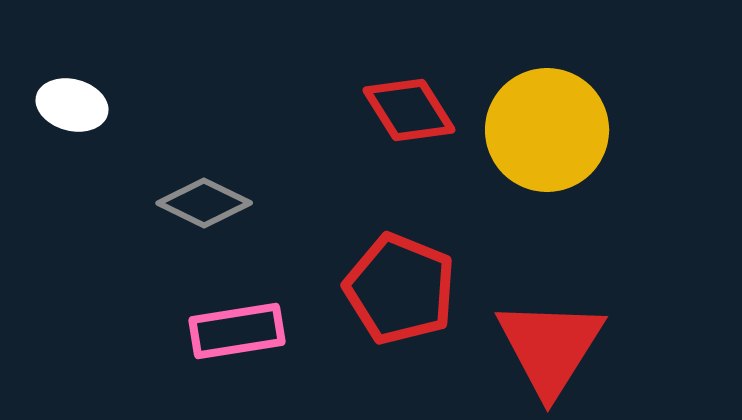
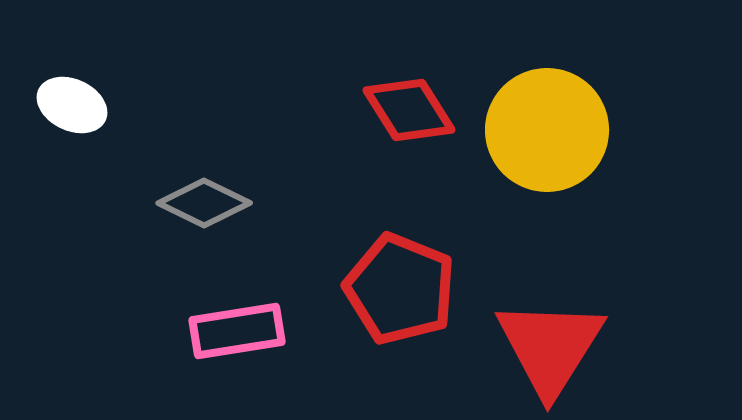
white ellipse: rotated 10 degrees clockwise
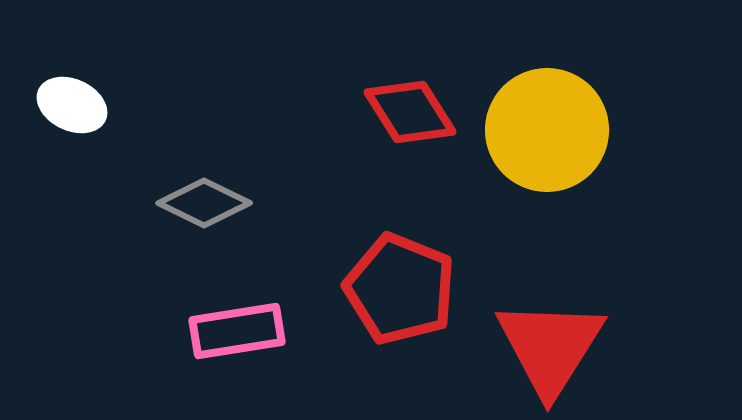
red diamond: moved 1 px right, 2 px down
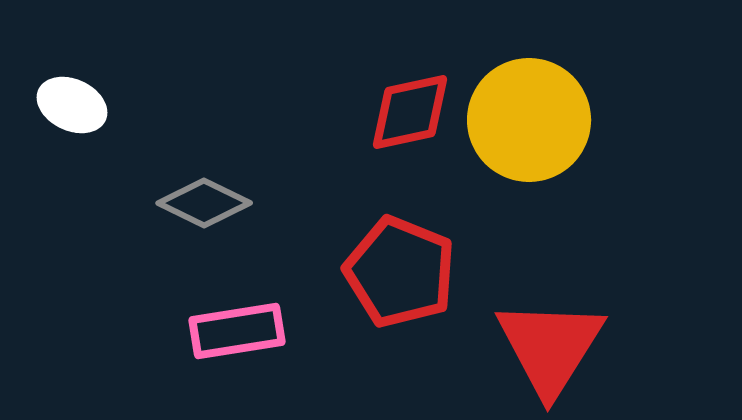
red diamond: rotated 70 degrees counterclockwise
yellow circle: moved 18 px left, 10 px up
red pentagon: moved 17 px up
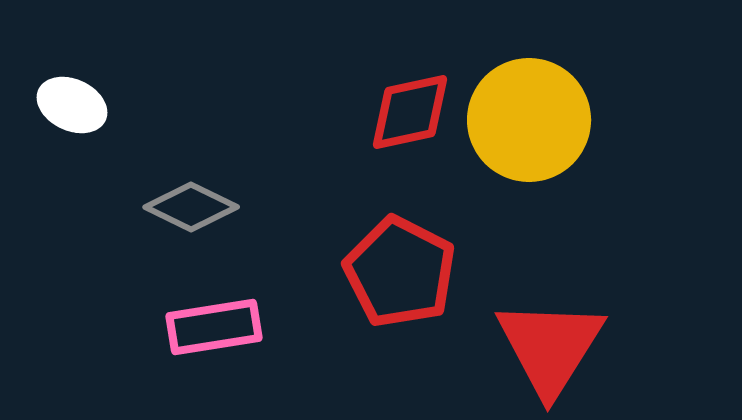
gray diamond: moved 13 px left, 4 px down
red pentagon: rotated 5 degrees clockwise
pink rectangle: moved 23 px left, 4 px up
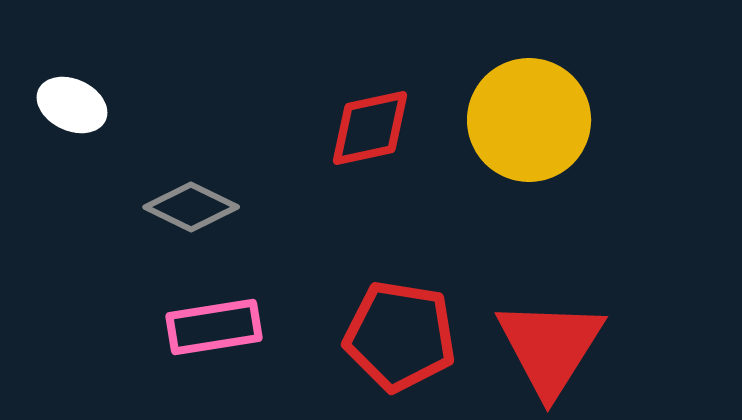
red diamond: moved 40 px left, 16 px down
red pentagon: moved 64 px down; rotated 18 degrees counterclockwise
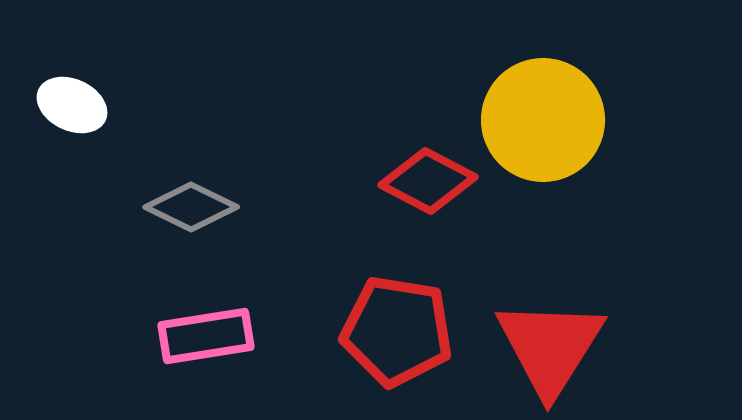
yellow circle: moved 14 px right
red diamond: moved 58 px right, 53 px down; rotated 40 degrees clockwise
pink rectangle: moved 8 px left, 9 px down
red pentagon: moved 3 px left, 5 px up
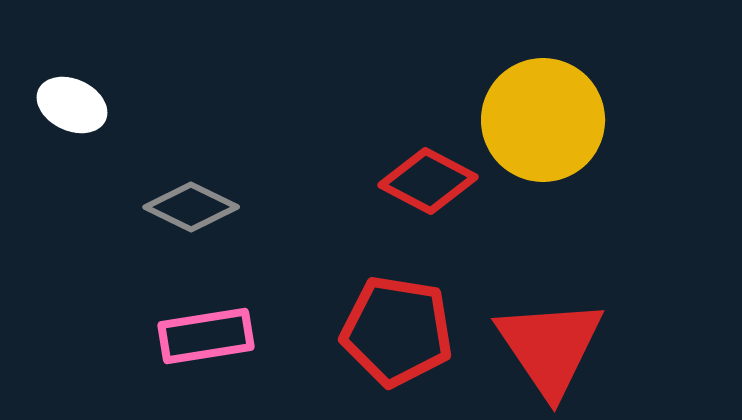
red triangle: rotated 6 degrees counterclockwise
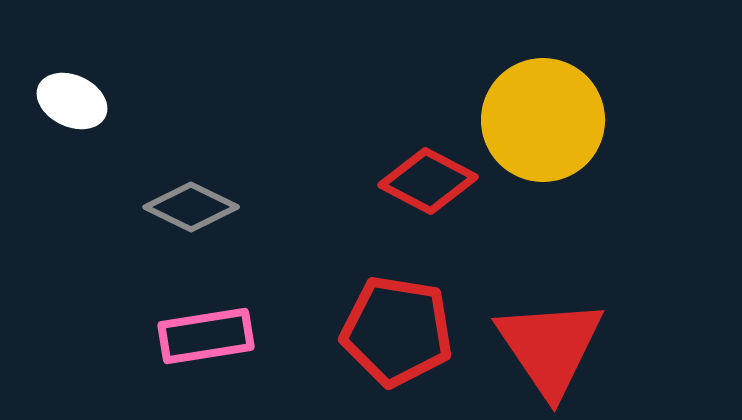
white ellipse: moved 4 px up
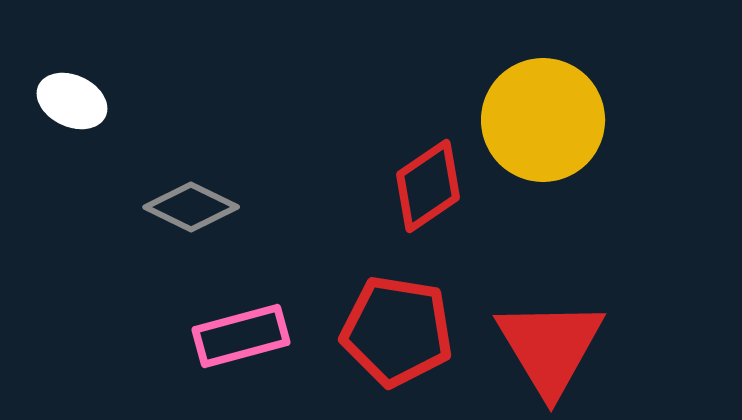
red diamond: moved 5 px down; rotated 62 degrees counterclockwise
pink rectangle: moved 35 px right; rotated 6 degrees counterclockwise
red triangle: rotated 3 degrees clockwise
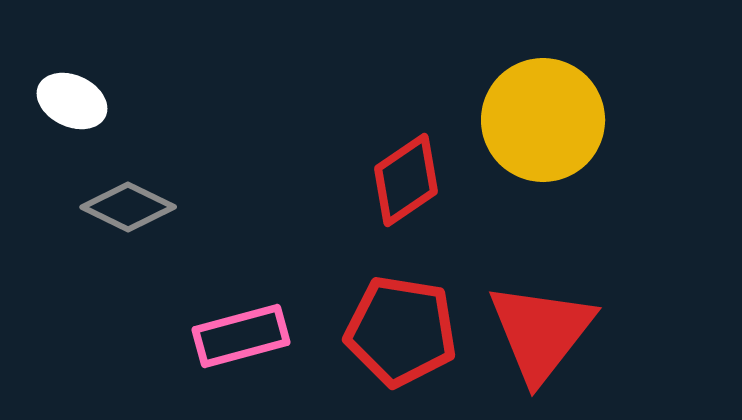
red diamond: moved 22 px left, 6 px up
gray diamond: moved 63 px left
red pentagon: moved 4 px right
red triangle: moved 9 px left, 15 px up; rotated 9 degrees clockwise
